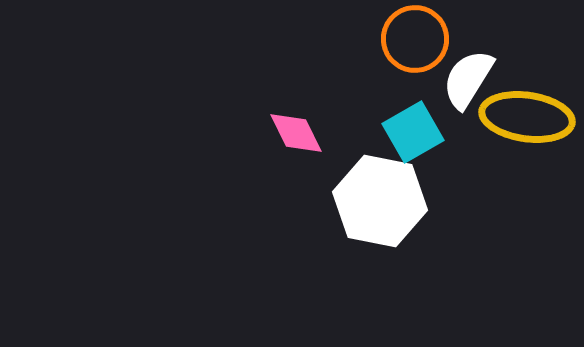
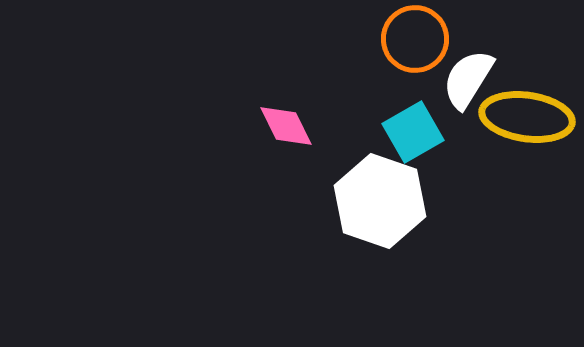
pink diamond: moved 10 px left, 7 px up
white hexagon: rotated 8 degrees clockwise
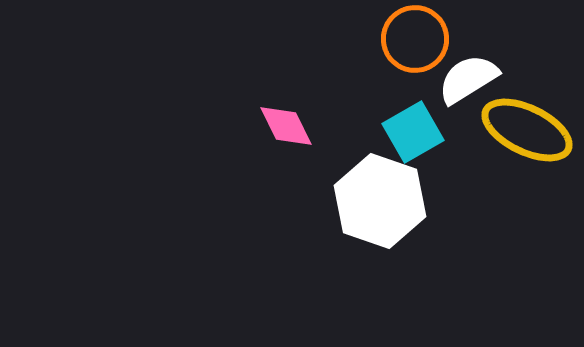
white semicircle: rotated 26 degrees clockwise
yellow ellipse: moved 13 px down; rotated 18 degrees clockwise
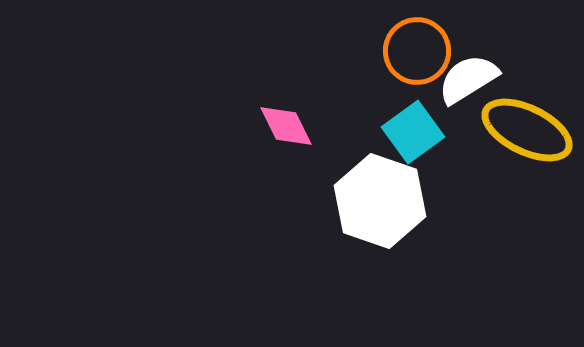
orange circle: moved 2 px right, 12 px down
cyan square: rotated 6 degrees counterclockwise
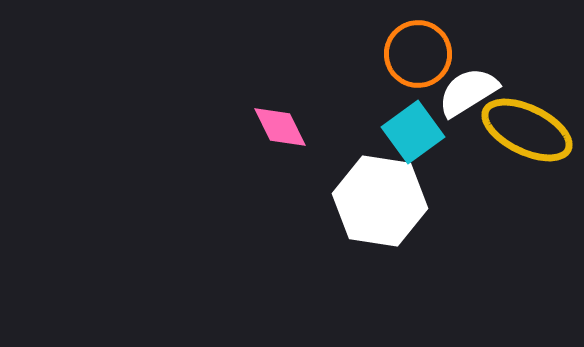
orange circle: moved 1 px right, 3 px down
white semicircle: moved 13 px down
pink diamond: moved 6 px left, 1 px down
white hexagon: rotated 10 degrees counterclockwise
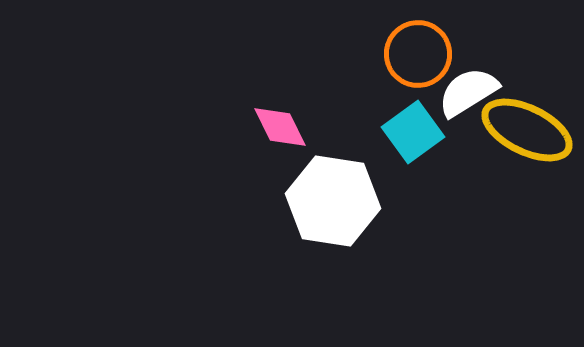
white hexagon: moved 47 px left
